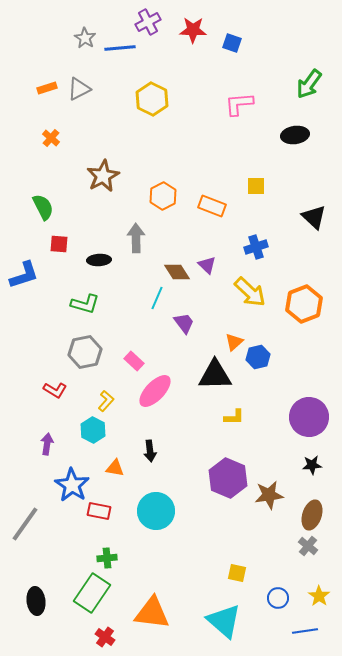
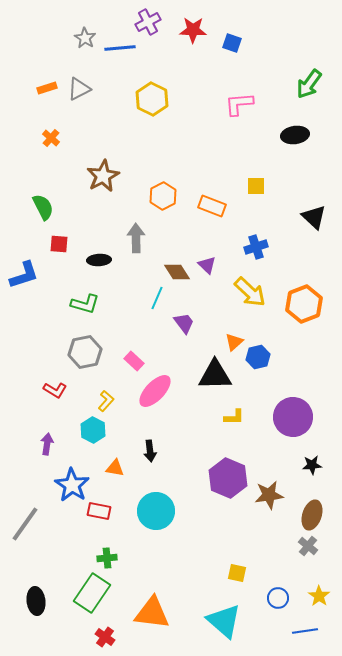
purple circle at (309, 417): moved 16 px left
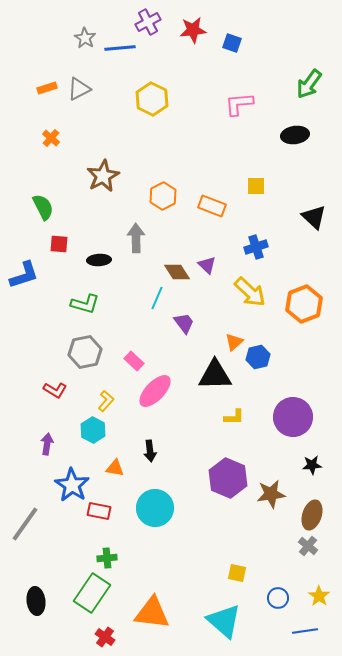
red star at (193, 30): rotated 8 degrees counterclockwise
brown star at (269, 495): moved 2 px right, 1 px up
cyan circle at (156, 511): moved 1 px left, 3 px up
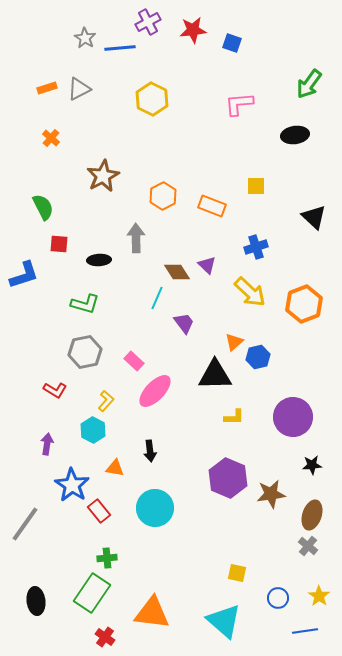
red rectangle at (99, 511): rotated 40 degrees clockwise
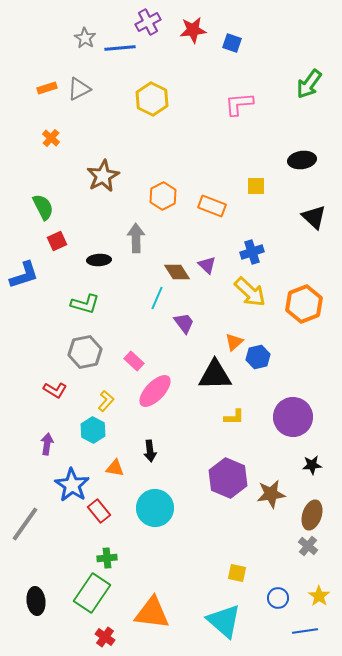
black ellipse at (295, 135): moved 7 px right, 25 px down
red square at (59, 244): moved 2 px left, 3 px up; rotated 30 degrees counterclockwise
blue cross at (256, 247): moved 4 px left, 5 px down
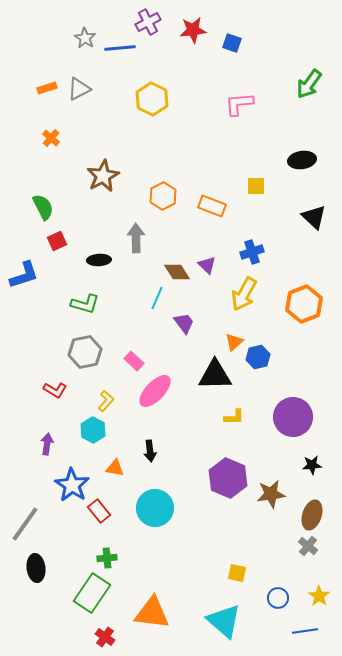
yellow arrow at (250, 292): moved 6 px left, 2 px down; rotated 76 degrees clockwise
black ellipse at (36, 601): moved 33 px up
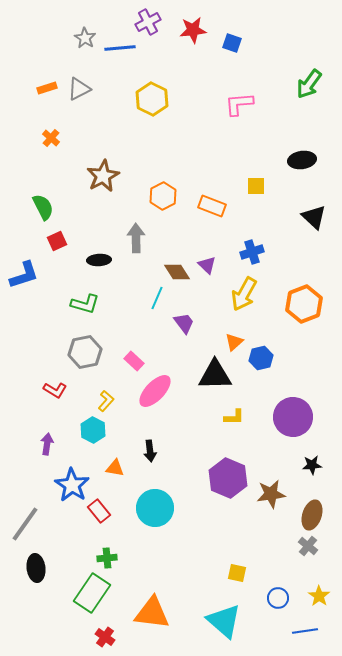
blue hexagon at (258, 357): moved 3 px right, 1 px down
